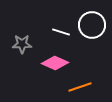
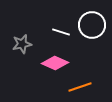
gray star: rotated 12 degrees counterclockwise
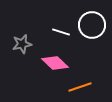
pink diamond: rotated 20 degrees clockwise
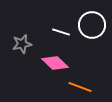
orange line: rotated 40 degrees clockwise
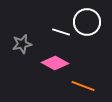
white circle: moved 5 px left, 3 px up
pink diamond: rotated 16 degrees counterclockwise
orange line: moved 3 px right, 1 px up
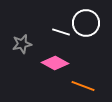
white circle: moved 1 px left, 1 px down
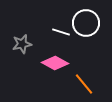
orange line: moved 1 px right, 2 px up; rotated 30 degrees clockwise
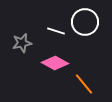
white circle: moved 1 px left, 1 px up
white line: moved 5 px left, 1 px up
gray star: moved 1 px up
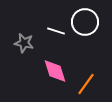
gray star: moved 2 px right; rotated 24 degrees clockwise
pink diamond: moved 8 px down; rotated 44 degrees clockwise
orange line: moved 2 px right; rotated 75 degrees clockwise
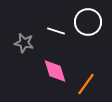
white circle: moved 3 px right
